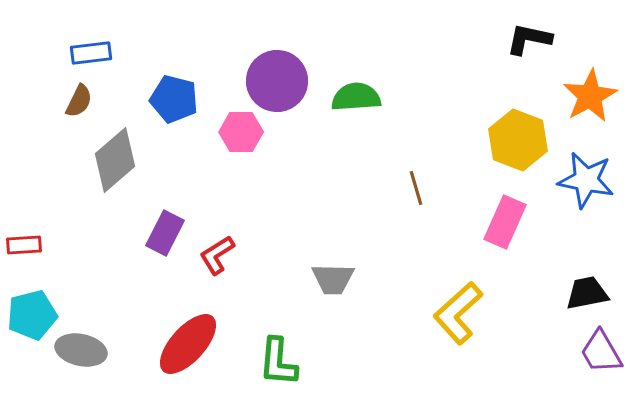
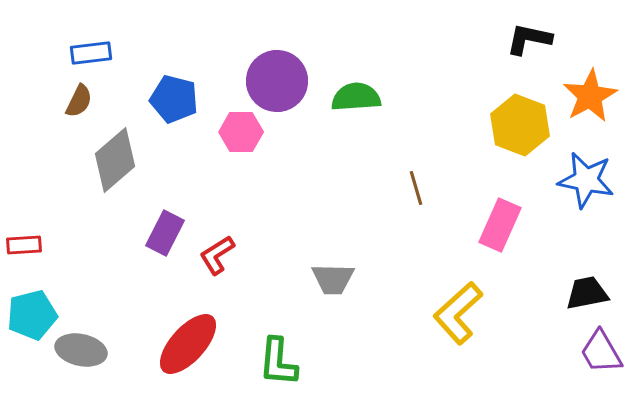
yellow hexagon: moved 2 px right, 15 px up
pink rectangle: moved 5 px left, 3 px down
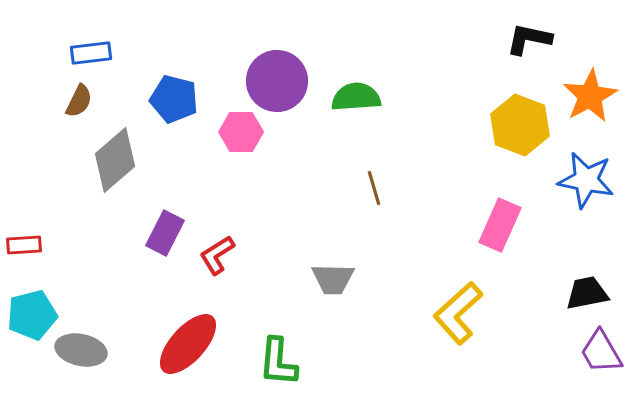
brown line: moved 42 px left
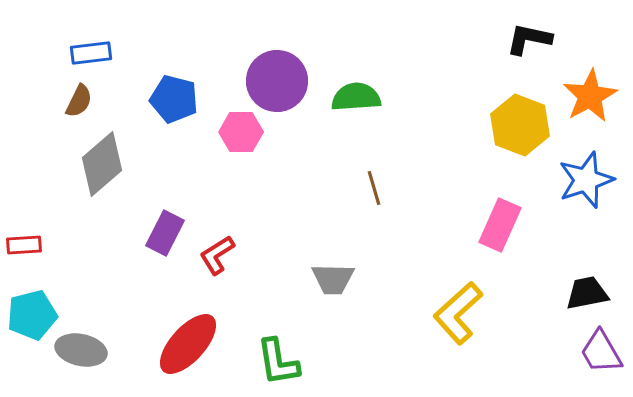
gray diamond: moved 13 px left, 4 px down
blue star: rotated 30 degrees counterclockwise
green L-shape: rotated 14 degrees counterclockwise
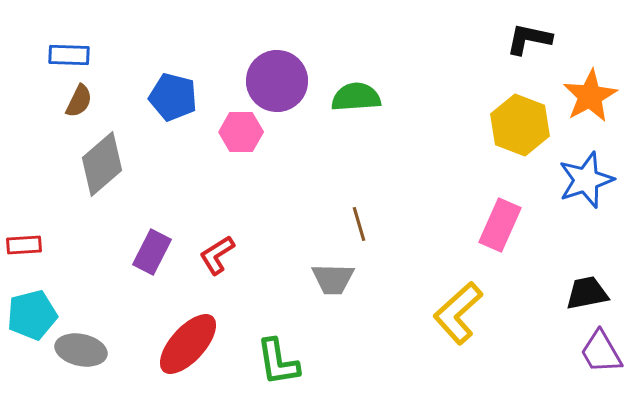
blue rectangle: moved 22 px left, 2 px down; rotated 9 degrees clockwise
blue pentagon: moved 1 px left, 2 px up
brown line: moved 15 px left, 36 px down
purple rectangle: moved 13 px left, 19 px down
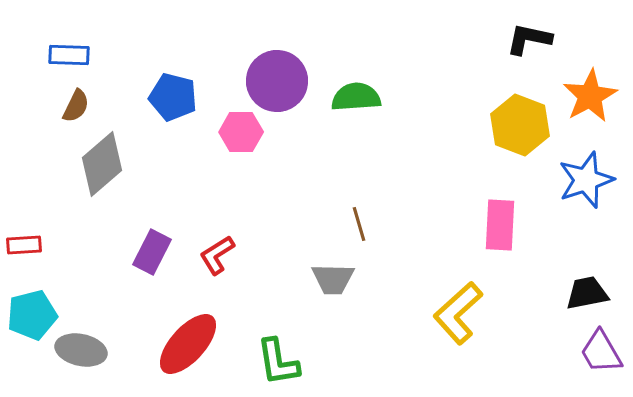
brown semicircle: moved 3 px left, 5 px down
pink rectangle: rotated 21 degrees counterclockwise
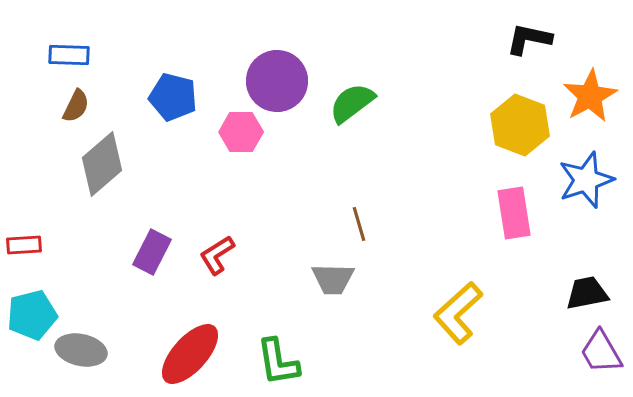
green semicircle: moved 4 px left, 6 px down; rotated 33 degrees counterclockwise
pink rectangle: moved 14 px right, 12 px up; rotated 12 degrees counterclockwise
red ellipse: moved 2 px right, 10 px down
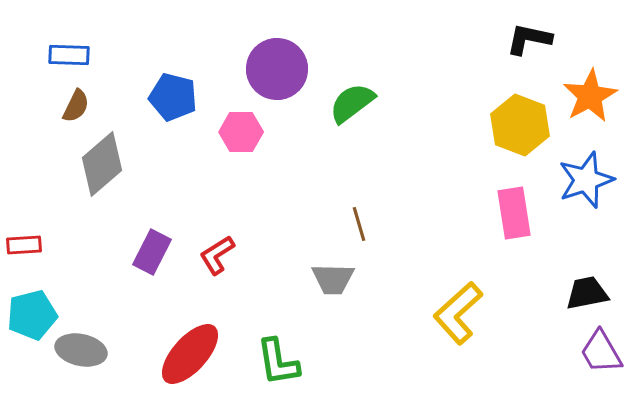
purple circle: moved 12 px up
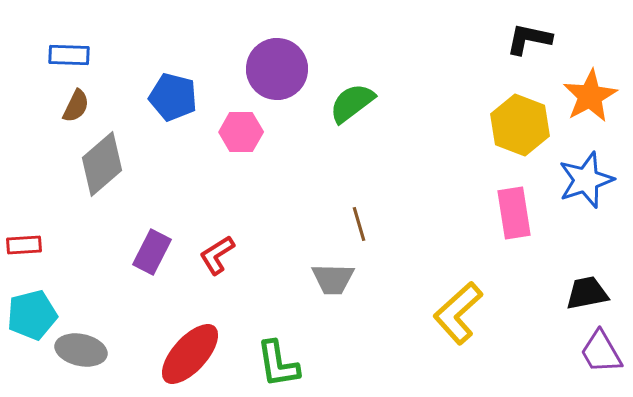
green L-shape: moved 2 px down
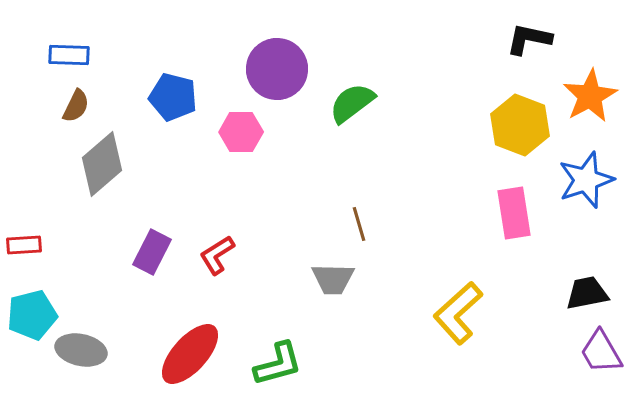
green L-shape: rotated 96 degrees counterclockwise
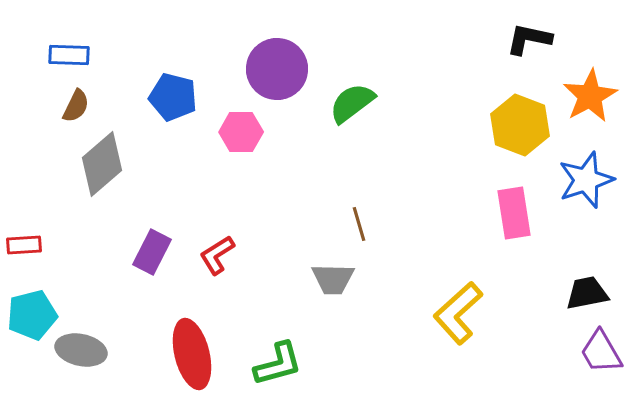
red ellipse: moved 2 px right; rotated 56 degrees counterclockwise
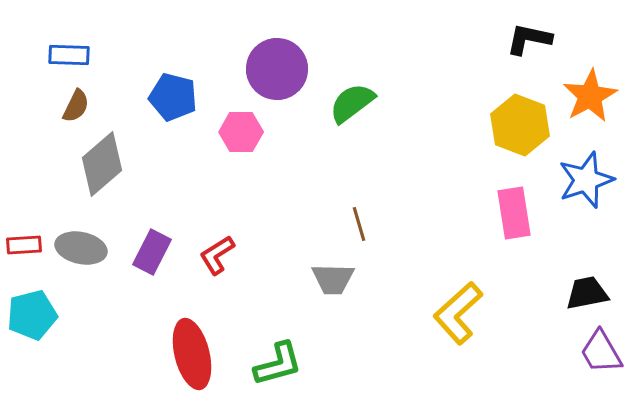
gray ellipse: moved 102 px up
